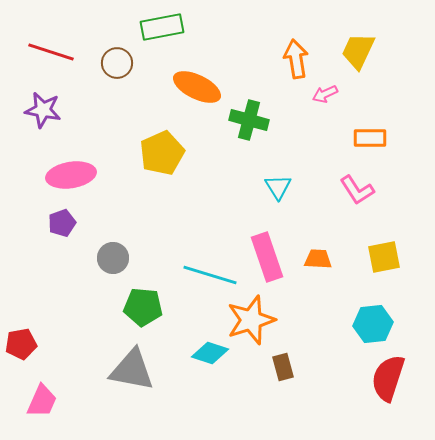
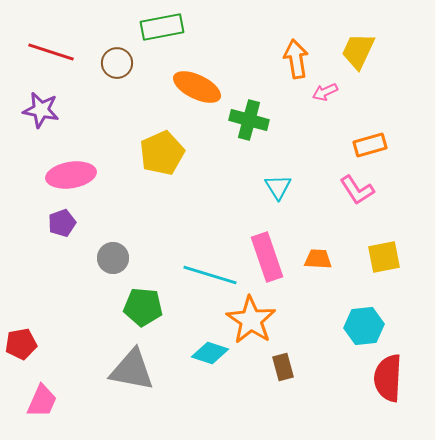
pink arrow: moved 2 px up
purple star: moved 2 px left
orange rectangle: moved 7 px down; rotated 16 degrees counterclockwise
orange star: rotated 21 degrees counterclockwise
cyan hexagon: moved 9 px left, 2 px down
red semicircle: rotated 15 degrees counterclockwise
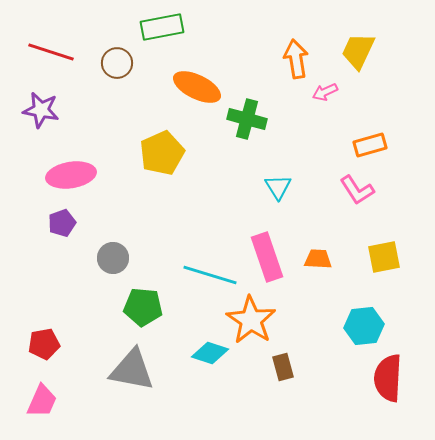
green cross: moved 2 px left, 1 px up
red pentagon: moved 23 px right
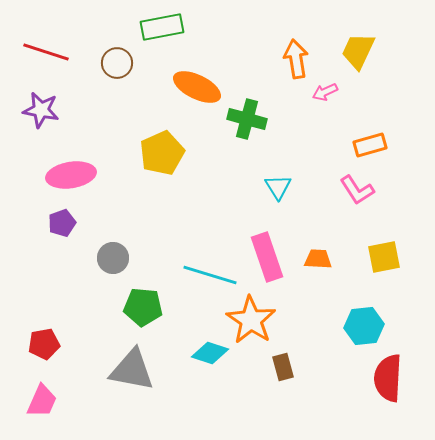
red line: moved 5 px left
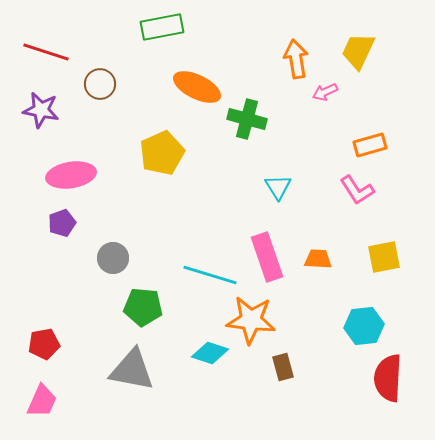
brown circle: moved 17 px left, 21 px down
orange star: rotated 27 degrees counterclockwise
